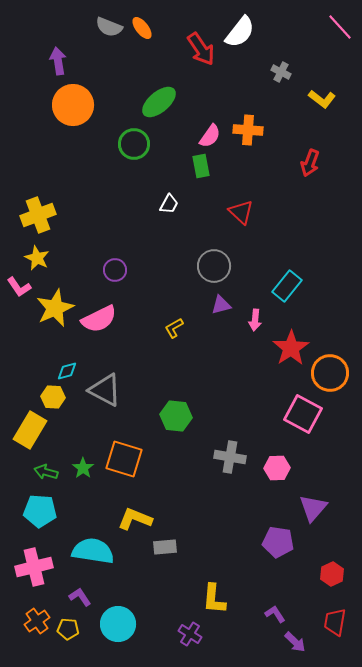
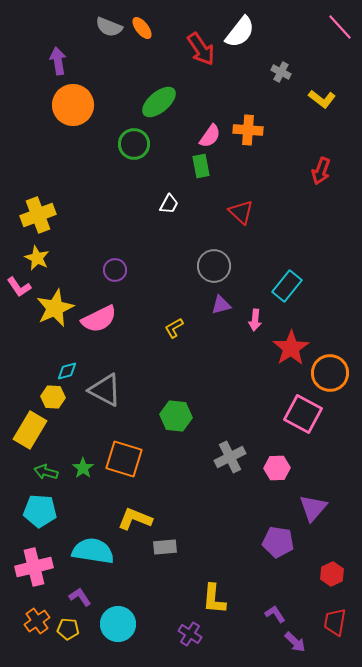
red arrow at (310, 163): moved 11 px right, 8 px down
gray cross at (230, 457): rotated 36 degrees counterclockwise
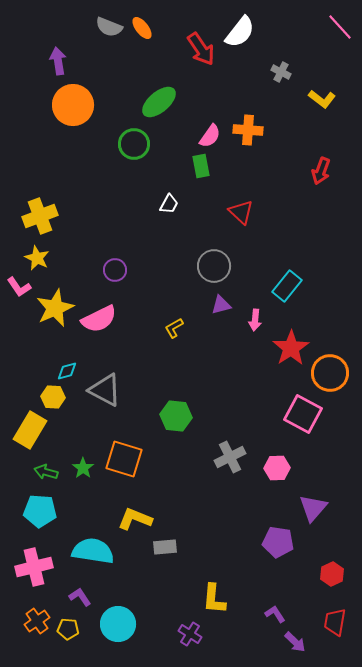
yellow cross at (38, 215): moved 2 px right, 1 px down
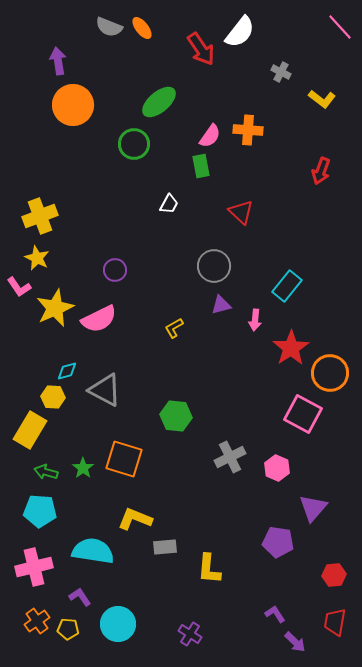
pink hexagon at (277, 468): rotated 25 degrees clockwise
red hexagon at (332, 574): moved 2 px right, 1 px down; rotated 20 degrees clockwise
yellow L-shape at (214, 599): moved 5 px left, 30 px up
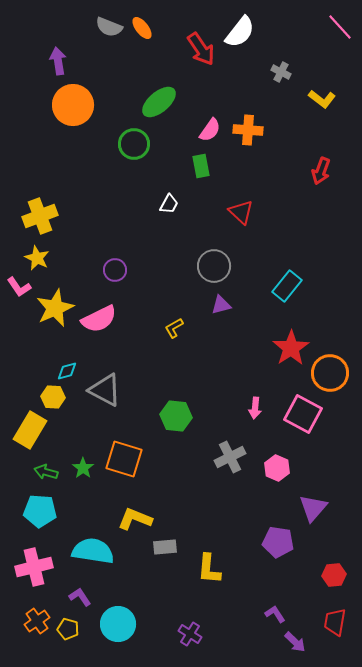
pink semicircle at (210, 136): moved 6 px up
pink arrow at (255, 320): moved 88 px down
yellow pentagon at (68, 629): rotated 10 degrees clockwise
